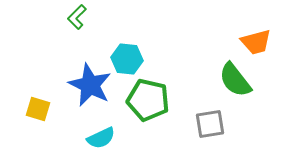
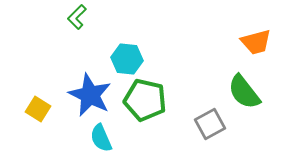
green semicircle: moved 9 px right, 12 px down
blue star: moved 10 px down
green pentagon: moved 3 px left
yellow square: rotated 15 degrees clockwise
gray square: rotated 20 degrees counterclockwise
cyan semicircle: rotated 92 degrees clockwise
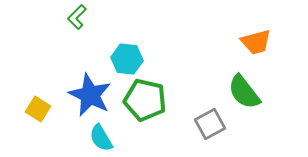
cyan semicircle: rotated 8 degrees counterclockwise
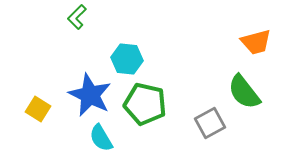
green pentagon: moved 4 px down
gray square: moved 1 px up
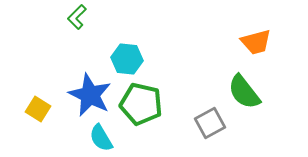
green pentagon: moved 4 px left
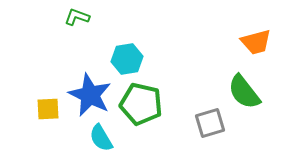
green L-shape: rotated 65 degrees clockwise
cyan hexagon: rotated 16 degrees counterclockwise
yellow square: moved 10 px right; rotated 35 degrees counterclockwise
gray square: rotated 12 degrees clockwise
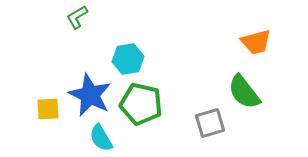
green L-shape: rotated 50 degrees counterclockwise
cyan hexagon: moved 1 px right
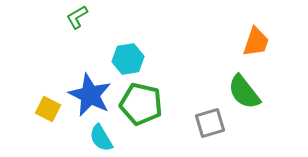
orange trapezoid: rotated 56 degrees counterclockwise
yellow square: rotated 30 degrees clockwise
